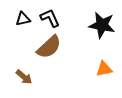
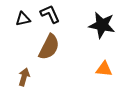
black L-shape: moved 4 px up
brown semicircle: rotated 20 degrees counterclockwise
orange triangle: rotated 18 degrees clockwise
brown arrow: rotated 114 degrees counterclockwise
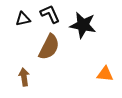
black star: moved 19 px left
orange triangle: moved 1 px right, 5 px down
brown arrow: rotated 24 degrees counterclockwise
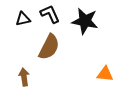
black star: moved 2 px right, 4 px up
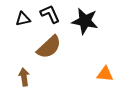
brown semicircle: rotated 20 degrees clockwise
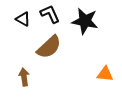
black triangle: rotated 42 degrees clockwise
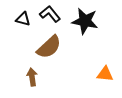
black L-shape: rotated 15 degrees counterclockwise
black triangle: rotated 14 degrees counterclockwise
brown arrow: moved 8 px right
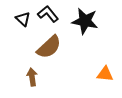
black L-shape: moved 2 px left
black triangle: rotated 28 degrees clockwise
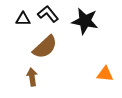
black triangle: rotated 42 degrees counterclockwise
brown semicircle: moved 4 px left
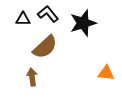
black star: moved 2 px left, 2 px down; rotated 28 degrees counterclockwise
orange triangle: moved 1 px right, 1 px up
